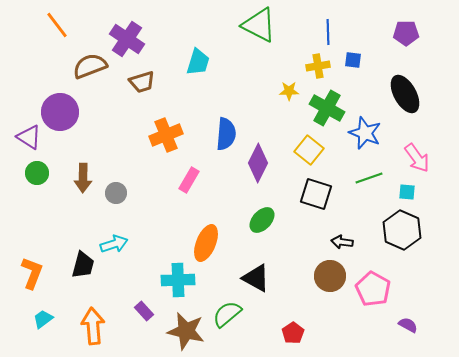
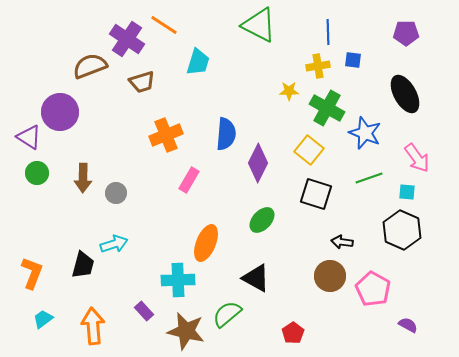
orange line at (57, 25): moved 107 px right; rotated 20 degrees counterclockwise
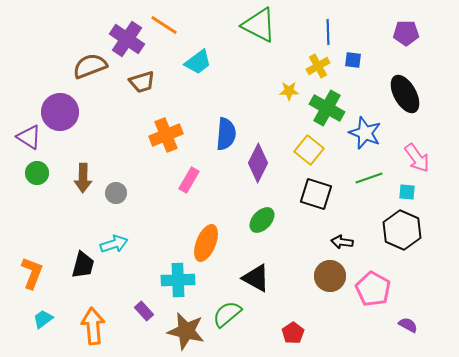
cyan trapezoid at (198, 62): rotated 36 degrees clockwise
yellow cross at (318, 66): rotated 20 degrees counterclockwise
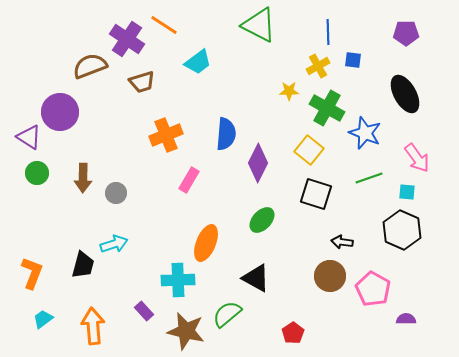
purple semicircle at (408, 325): moved 2 px left, 6 px up; rotated 30 degrees counterclockwise
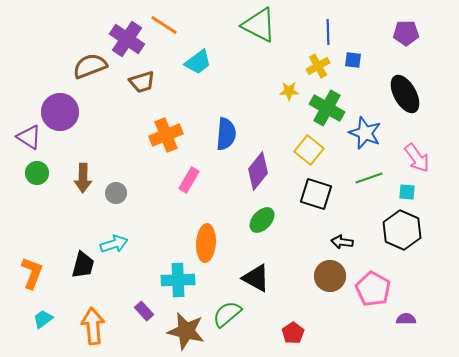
purple diamond at (258, 163): moved 8 px down; rotated 12 degrees clockwise
orange ellipse at (206, 243): rotated 18 degrees counterclockwise
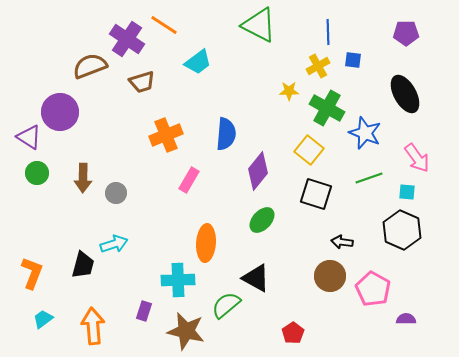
purple rectangle at (144, 311): rotated 60 degrees clockwise
green semicircle at (227, 314): moved 1 px left, 9 px up
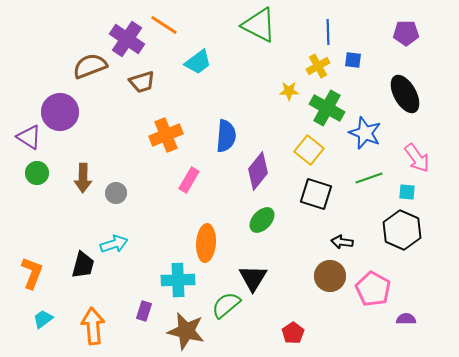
blue semicircle at (226, 134): moved 2 px down
black triangle at (256, 278): moved 3 px left; rotated 32 degrees clockwise
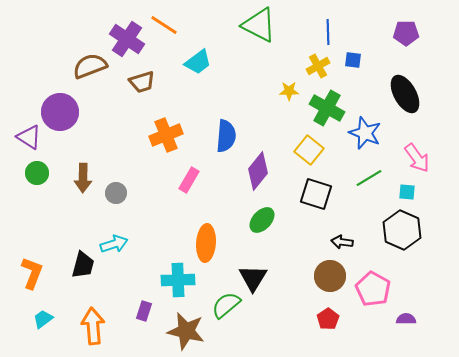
green line at (369, 178): rotated 12 degrees counterclockwise
red pentagon at (293, 333): moved 35 px right, 14 px up
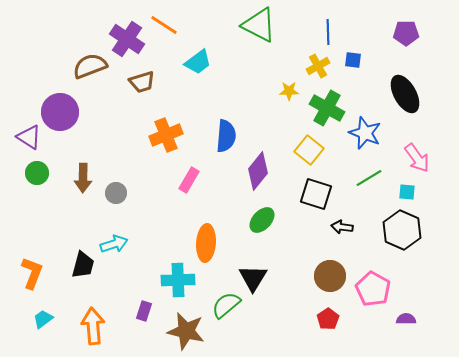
black arrow at (342, 242): moved 15 px up
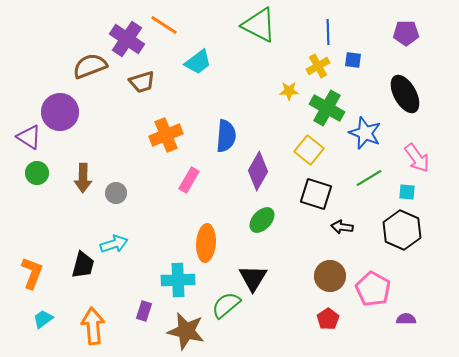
purple diamond at (258, 171): rotated 9 degrees counterclockwise
